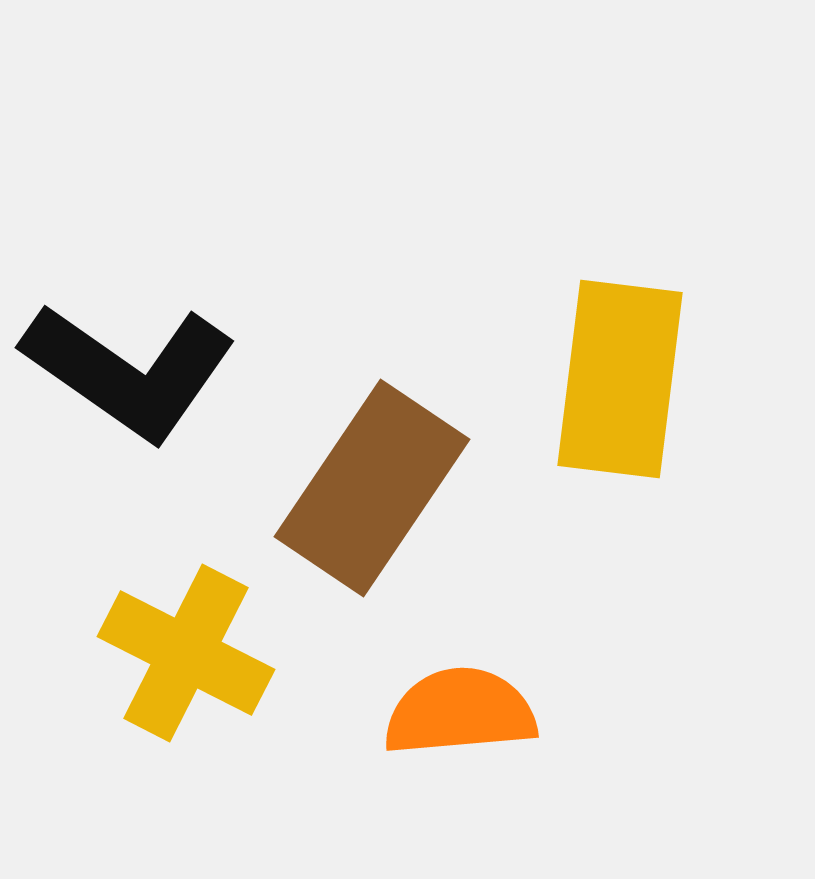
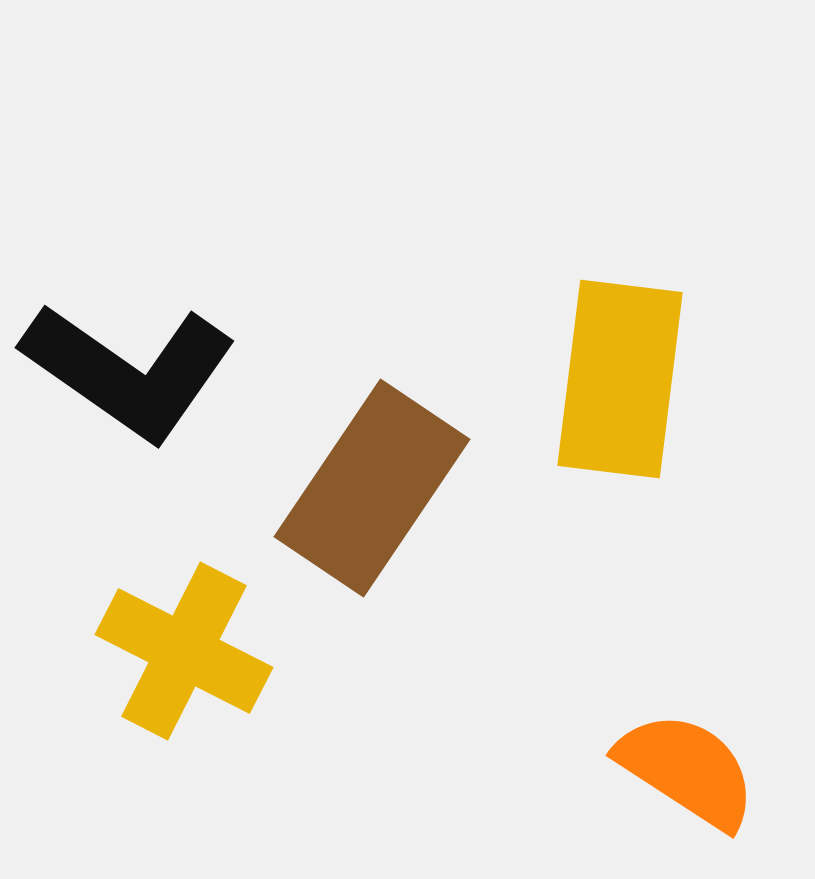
yellow cross: moved 2 px left, 2 px up
orange semicircle: moved 227 px right, 58 px down; rotated 38 degrees clockwise
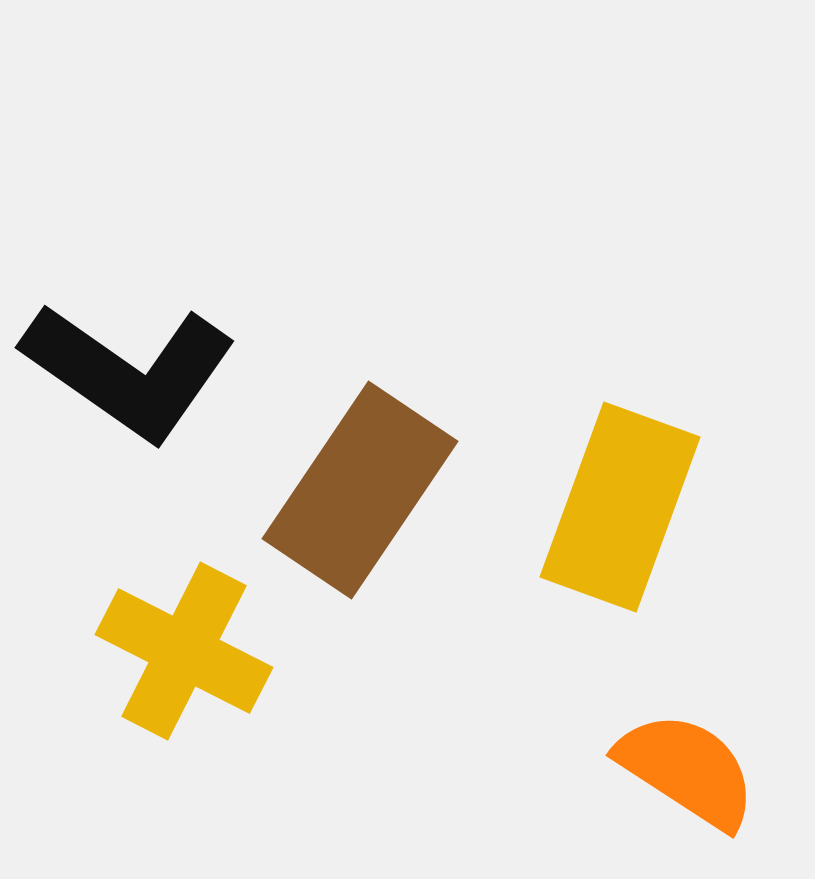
yellow rectangle: moved 128 px down; rotated 13 degrees clockwise
brown rectangle: moved 12 px left, 2 px down
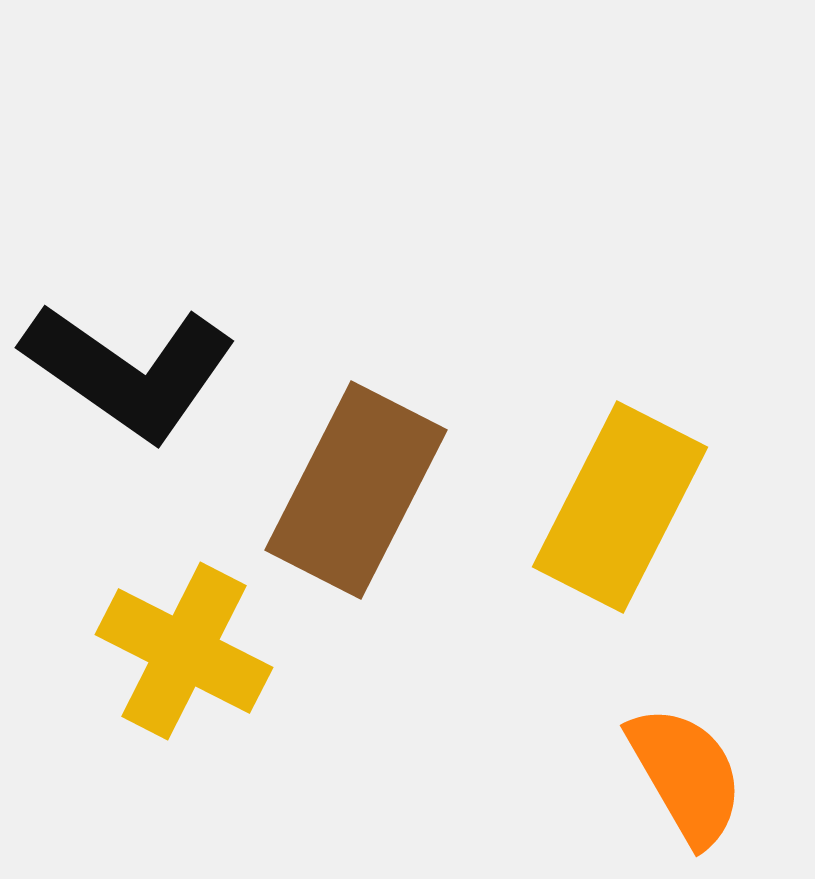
brown rectangle: moved 4 px left; rotated 7 degrees counterclockwise
yellow rectangle: rotated 7 degrees clockwise
orange semicircle: moved 1 px left, 5 px down; rotated 27 degrees clockwise
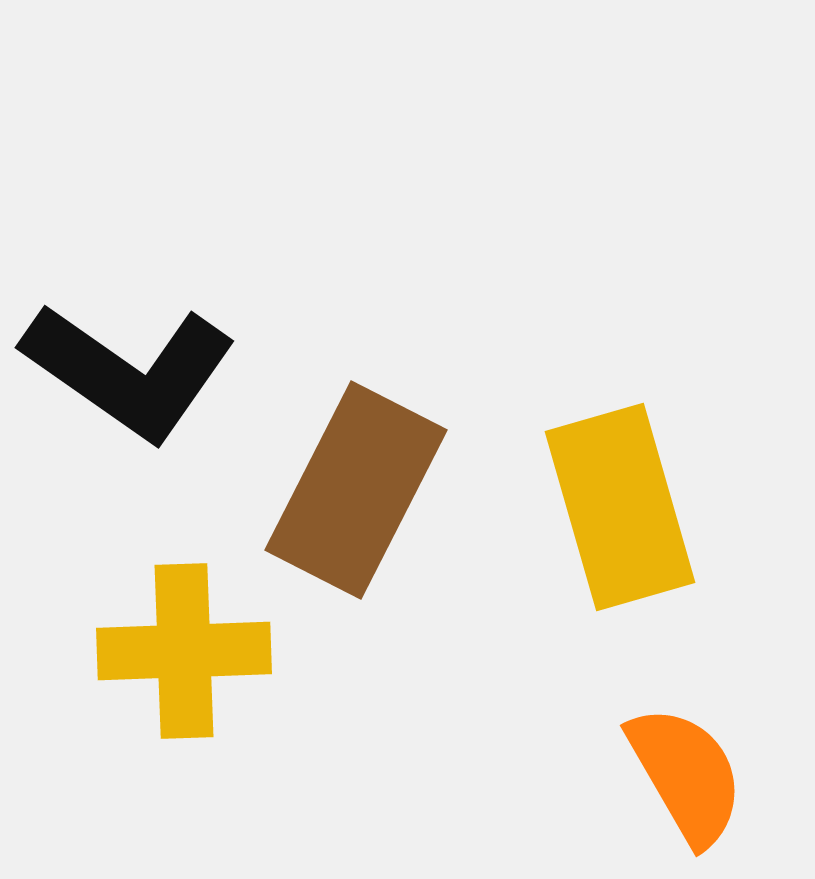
yellow rectangle: rotated 43 degrees counterclockwise
yellow cross: rotated 29 degrees counterclockwise
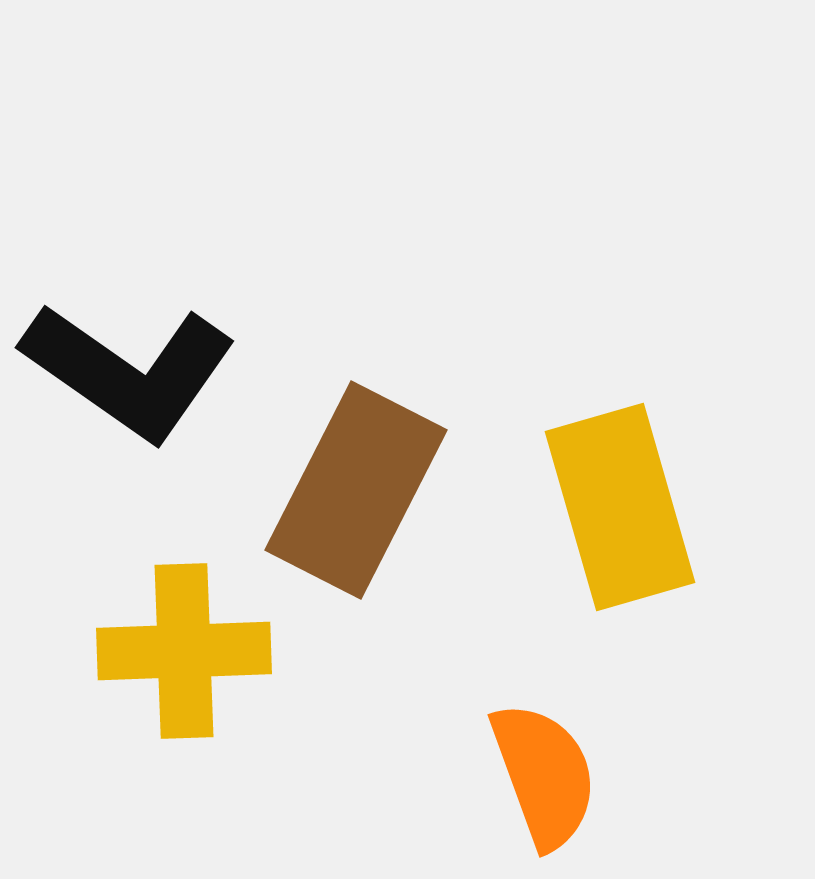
orange semicircle: moved 142 px left; rotated 10 degrees clockwise
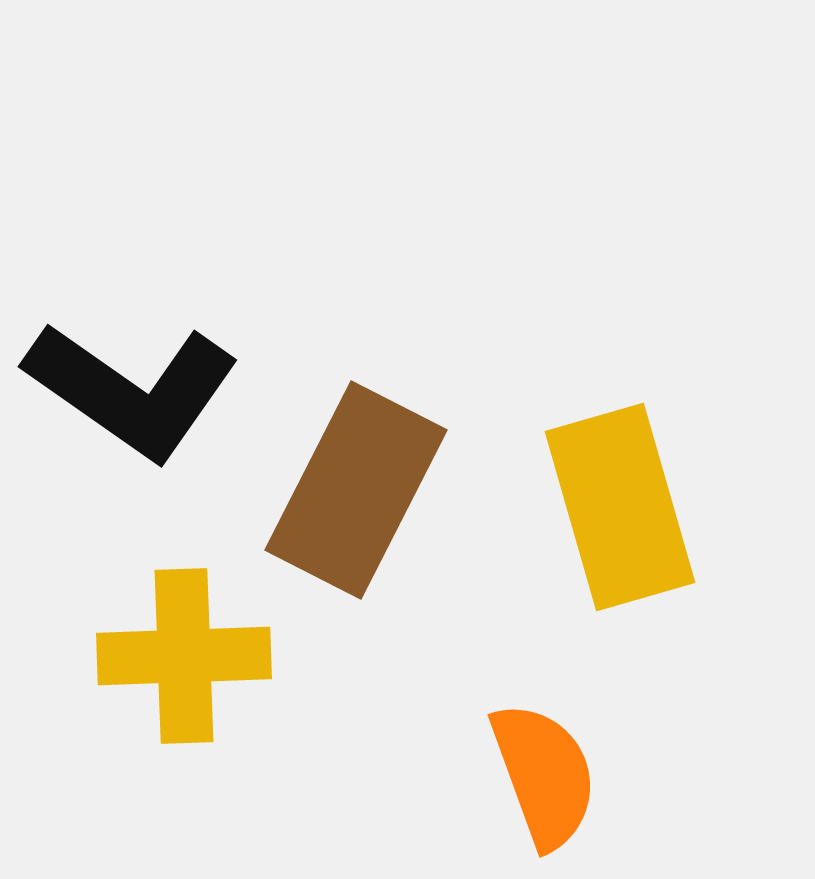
black L-shape: moved 3 px right, 19 px down
yellow cross: moved 5 px down
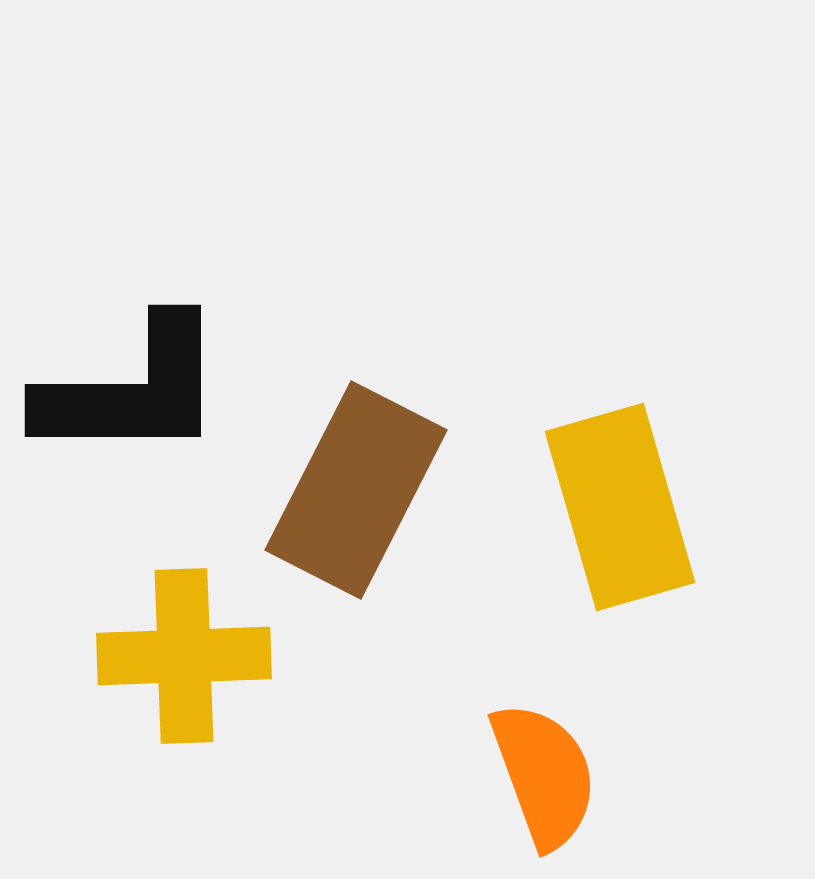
black L-shape: rotated 35 degrees counterclockwise
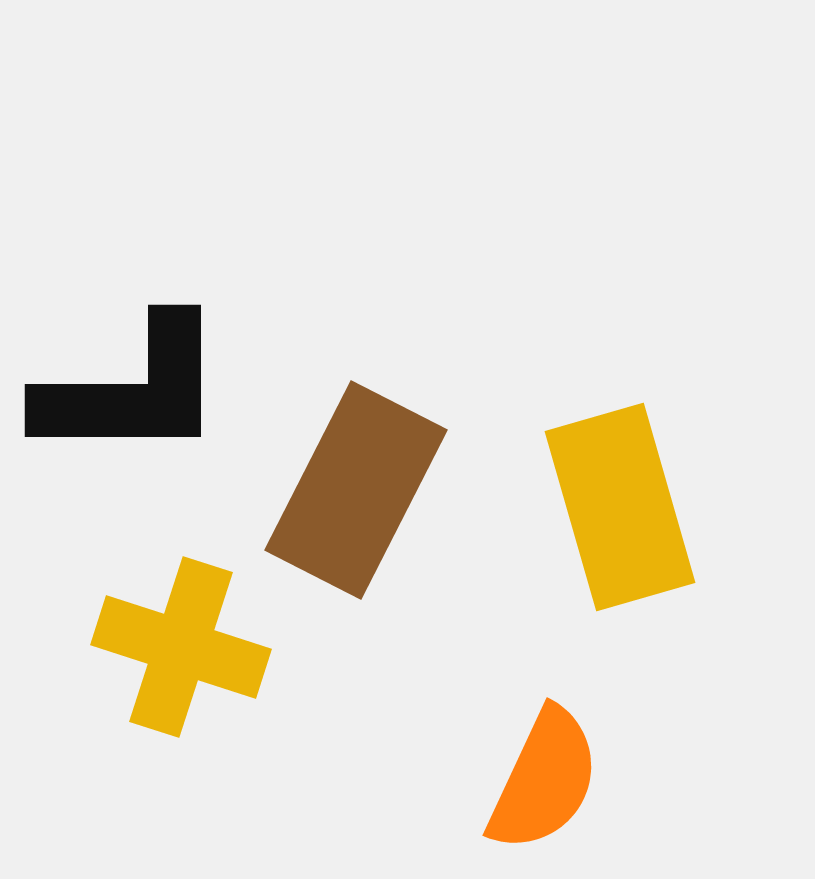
yellow cross: moved 3 px left, 9 px up; rotated 20 degrees clockwise
orange semicircle: moved 5 px down; rotated 45 degrees clockwise
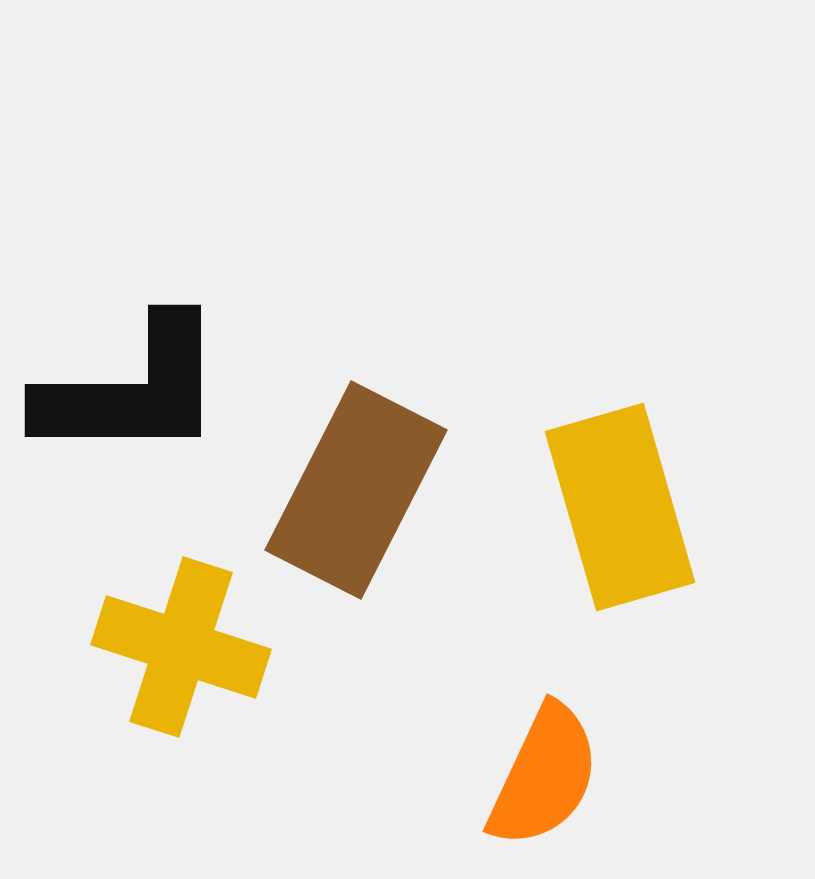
orange semicircle: moved 4 px up
